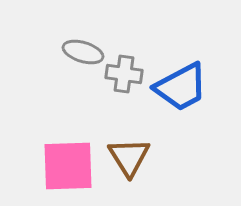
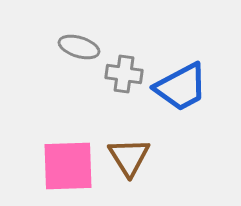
gray ellipse: moved 4 px left, 5 px up
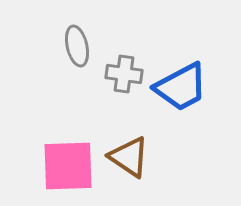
gray ellipse: moved 2 px left, 1 px up; rotated 60 degrees clockwise
brown triangle: rotated 24 degrees counterclockwise
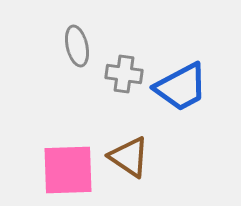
pink square: moved 4 px down
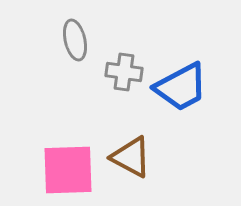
gray ellipse: moved 2 px left, 6 px up
gray cross: moved 2 px up
brown triangle: moved 2 px right; rotated 6 degrees counterclockwise
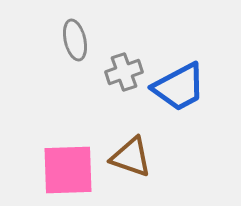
gray cross: rotated 27 degrees counterclockwise
blue trapezoid: moved 2 px left
brown triangle: rotated 9 degrees counterclockwise
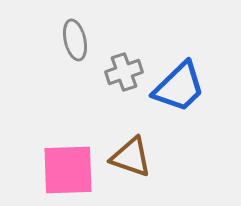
blue trapezoid: rotated 16 degrees counterclockwise
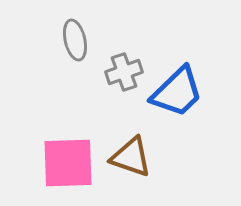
blue trapezoid: moved 2 px left, 5 px down
pink square: moved 7 px up
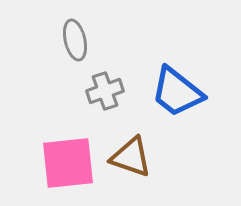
gray cross: moved 19 px left, 19 px down
blue trapezoid: rotated 82 degrees clockwise
pink square: rotated 4 degrees counterclockwise
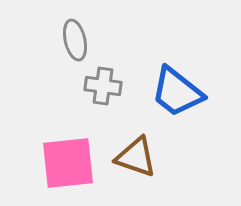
gray cross: moved 2 px left, 5 px up; rotated 27 degrees clockwise
brown triangle: moved 5 px right
